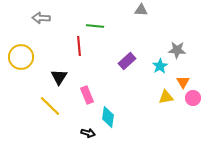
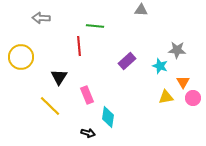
cyan star: rotated 21 degrees counterclockwise
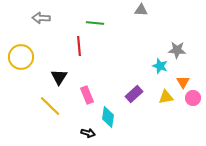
green line: moved 3 px up
purple rectangle: moved 7 px right, 33 px down
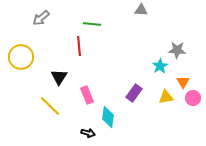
gray arrow: rotated 42 degrees counterclockwise
green line: moved 3 px left, 1 px down
cyan star: rotated 21 degrees clockwise
purple rectangle: moved 1 px up; rotated 12 degrees counterclockwise
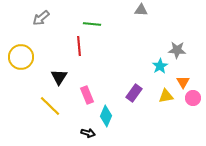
yellow triangle: moved 1 px up
cyan diamond: moved 2 px left, 1 px up; rotated 15 degrees clockwise
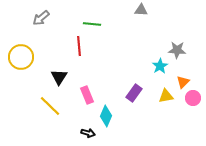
orange triangle: rotated 16 degrees clockwise
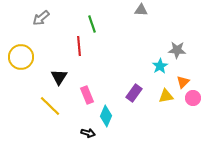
green line: rotated 66 degrees clockwise
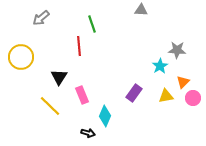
pink rectangle: moved 5 px left
cyan diamond: moved 1 px left
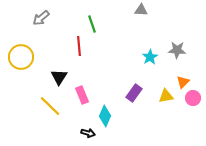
cyan star: moved 10 px left, 9 px up
